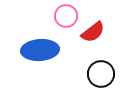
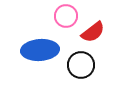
black circle: moved 20 px left, 9 px up
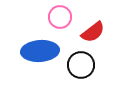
pink circle: moved 6 px left, 1 px down
blue ellipse: moved 1 px down
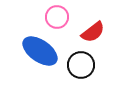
pink circle: moved 3 px left
blue ellipse: rotated 39 degrees clockwise
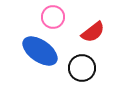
pink circle: moved 4 px left
black circle: moved 1 px right, 3 px down
